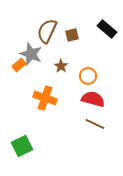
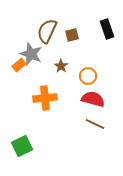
black rectangle: rotated 30 degrees clockwise
orange cross: rotated 25 degrees counterclockwise
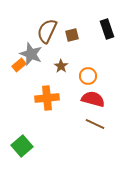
orange cross: moved 2 px right
green square: rotated 15 degrees counterclockwise
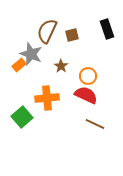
red semicircle: moved 7 px left, 4 px up; rotated 10 degrees clockwise
green square: moved 29 px up
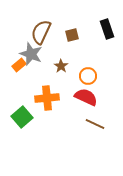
brown semicircle: moved 6 px left, 1 px down
red semicircle: moved 2 px down
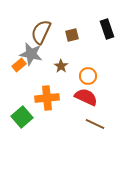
gray star: rotated 10 degrees counterclockwise
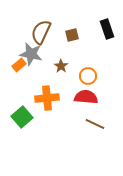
red semicircle: rotated 20 degrees counterclockwise
